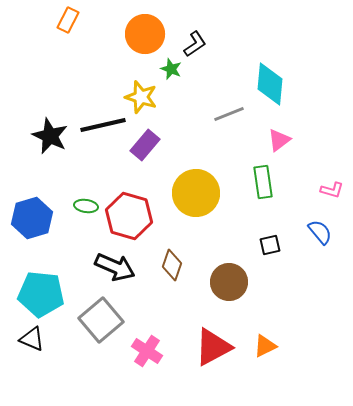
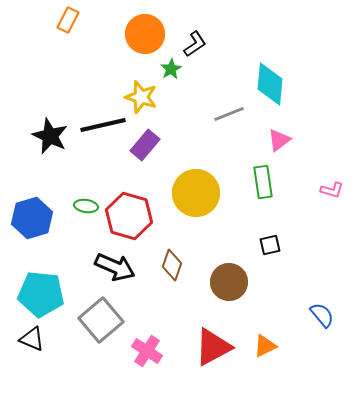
green star: rotated 20 degrees clockwise
blue semicircle: moved 2 px right, 83 px down
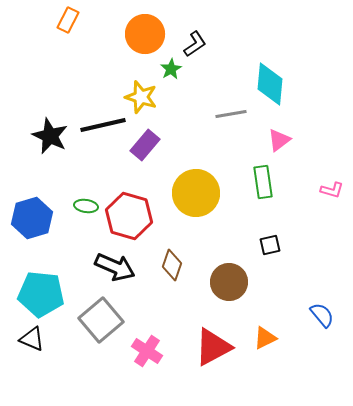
gray line: moved 2 px right; rotated 12 degrees clockwise
orange triangle: moved 8 px up
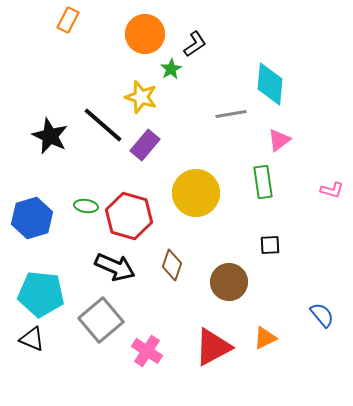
black line: rotated 54 degrees clockwise
black square: rotated 10 degrees clockwise
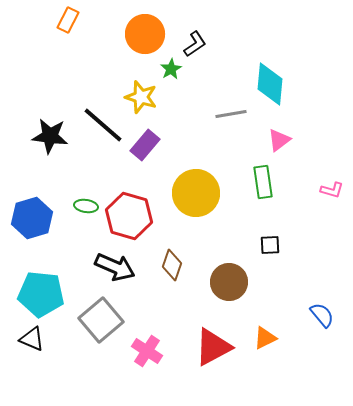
black star: rotated 18 degrees counterclockwise
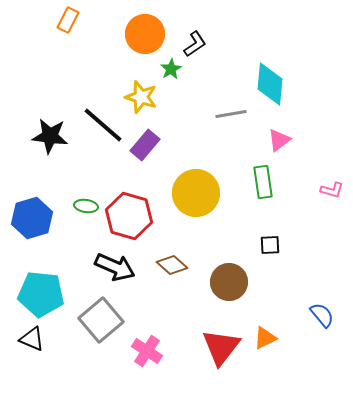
brown diamond: rotated 68 degrees counterclockwise
red triangle: moved 8 px right; rotated 24 degrees counterclockwise
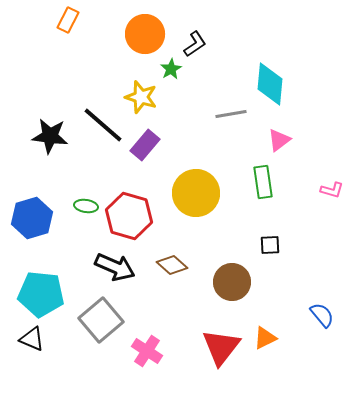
brown circle: moved 3 px right
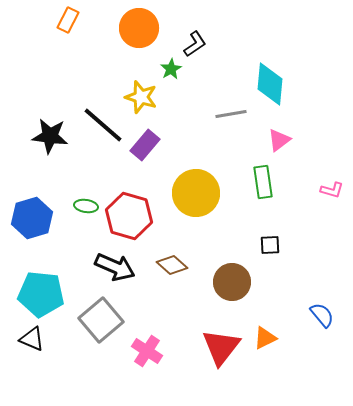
orange circle: moved 6 px left, 6 px up
